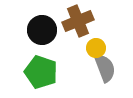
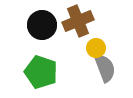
black circle: moved 5 px up
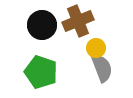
gray semicircle: moved 3 px left
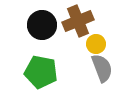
yellow circle: moved 4 px up
green pentagon: rotated 8 degrees counterclockwise
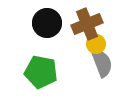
brown cross: moved 9 px right, 3 px down
black circle: moved 5 px right, 2 px up
gray semicircle: moved 5 px up
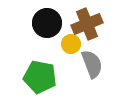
yellow circle: moved 25 px left
gray semicircle: moved 10 px left, 1 px down
green pentagon: moved 1 px left, 5 px down
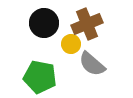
black circle: moved 3 px left
gray semicircle: rotated 152 degrees clockwise
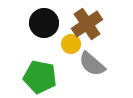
brown cross: rotated 12 degrees counterclockwise
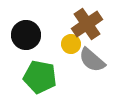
black circle: moved 18 px left, 12 px down
gray semicircle: moved 4 px up
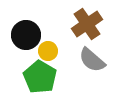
yellow circle: moved 23 px left, 7 px down
green pentagon: rotated 20 degrees clockwise
